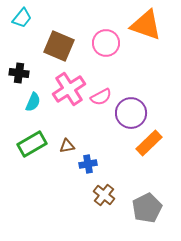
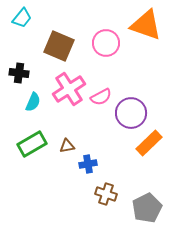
brown cross: moved 2 px right, 1 px up; rotated 20 degrees counterclockwise
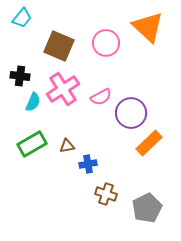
orange triangle: moved 2 px right, 2 px down; rotated 24 degrees clockwise
black cross: moved 1 px right, 3 px down
pink cross: moved 6 px left
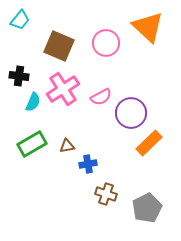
cyan trapezoid: moved 2 px left, 2 px down
black cross: moved 1 px left
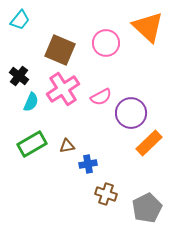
brown square: moved 1 px right, 4 px down
black cross: rotated 30 degrees clockwise
cyan semicircle: moved 2 px left
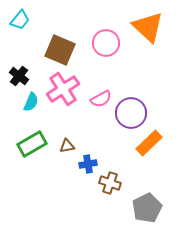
pink semicircle: moved 2 px down
brown cross: moved 4 px right, 11 px up
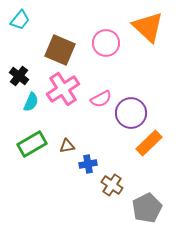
brown cross: moved 2 px right, 2 px down; rotated 15 degrees clockwise
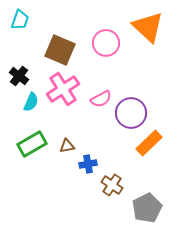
cyan trapezoid: rotated 20 degrees counterclockwise
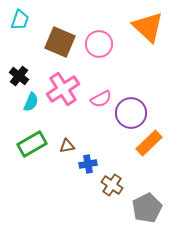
pink circle: moved 7 px left, 1 px down
brown square: moved 8 px up
